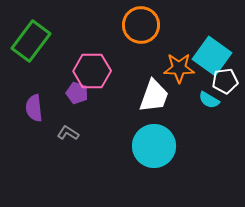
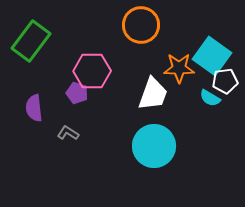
white trapezoid: moved 1 px left, 2 px up
cyan semicircle: moved 1 px right, 2 px up
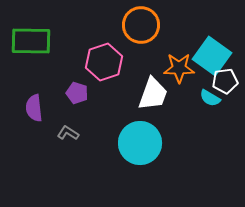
green rectangle: rotated 54 degrees clockwise
pink hexagon: moved 12 px right, 9 px up; rotated 18 degrees counterclockwise
cyan circle: moved 14 px left, 3 px up
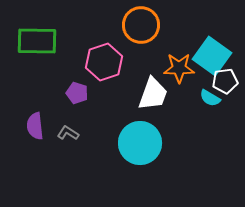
green rectangle: moved 6 px right
purple semicircle: moved 1 px right, 18 px down
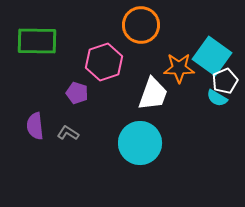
white pentagon: rotated 15 degrees counterclockwise
cyan semicircle: moved 7 px right
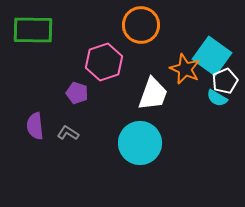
green rectangle: moved 4 px left, 11 px up
orange star: moved 6 px right, 1 px down; rotated 24 degrees clockwise
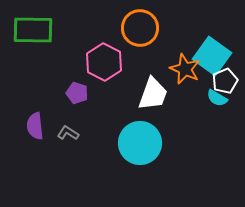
orange circle: moved 1 px left, 3 px down
pink hexagon: rotated 15 degrees counterclockwise
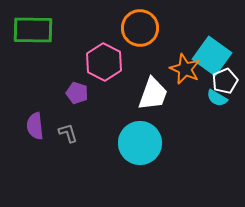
gray L-shape: rotated 40 degrees clockwise
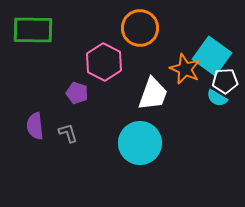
white pentagon: rotated 20 degrees clockwise
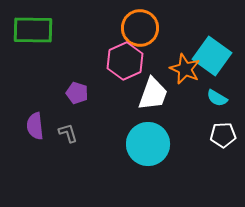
pink hexagon: moved 21 px right, 1 px up; rotated 9 degrees clockwise
white pentagon: moved 2 px left, 54 px down
cyan circle: moved 8 px right, 1 px down
